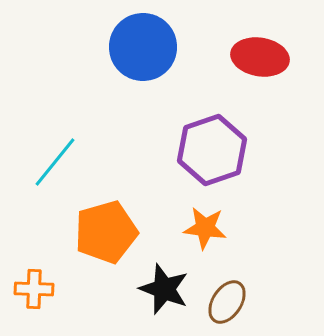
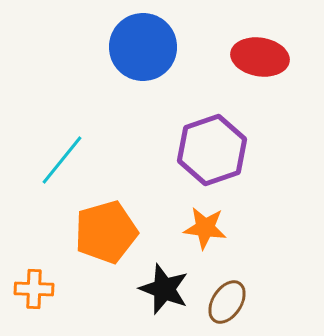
cyan line: moved 7 px right, 2 px up
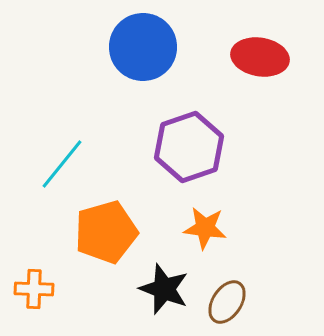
purple hexagon: moved 23 px left, 3 px up
cyan line: moved 4 px down
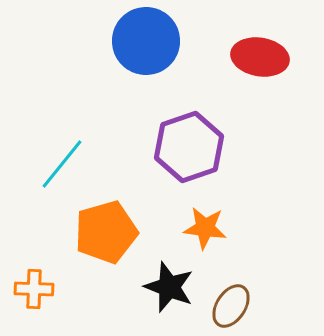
blue circle: moved 3 px right, 6 px up
black star: moved 5 px right, 2 px up
brown ellipse: moved 4 px right, 4 px down
